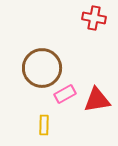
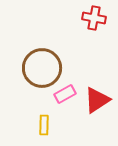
red triangle: rotated 24 degrees counterclockwise
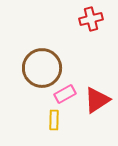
red cross: moved 3 px left, 1 px down; rotated 25 degrees counterclockwise
yellow rectangle: moved 10 px right, 5 px up
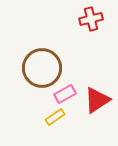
yellow rectangle: moved 1 px right, 3 px up; rotated 54 degrees clockwise
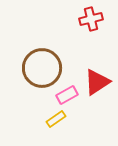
pink rectangle: moved 2 px right, 1 px down
red triangle: moved 18 px up
yellow rectangle: moved 1 px right, 2 px down
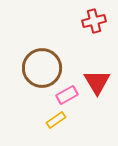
red cross: moved 3 px right, 2 px down
red triangle: rotated 28 degrees counterclockwise
yellow rectangle: moved 1 px down
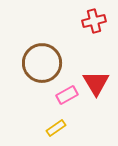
brown circle: moved 5 px up
red triangle: moved 1 px left, 1 px down
yellow rectangle: moved 8 px down
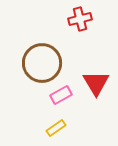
red cross: moved 14 px left, 2 px up
pink rectangle: moved 6 px left
